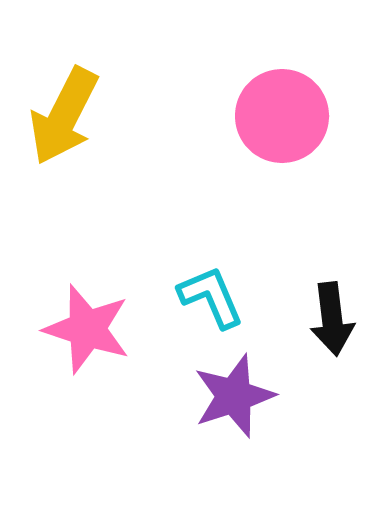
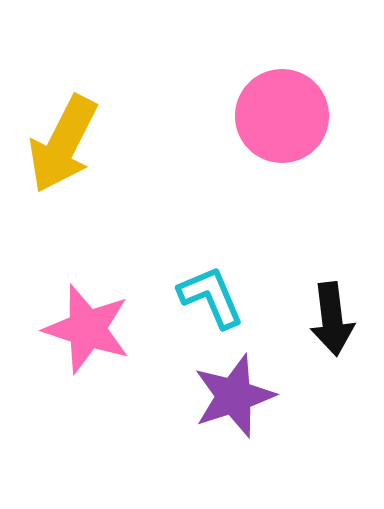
yellow arrow: moved 1 px left, 28 px down
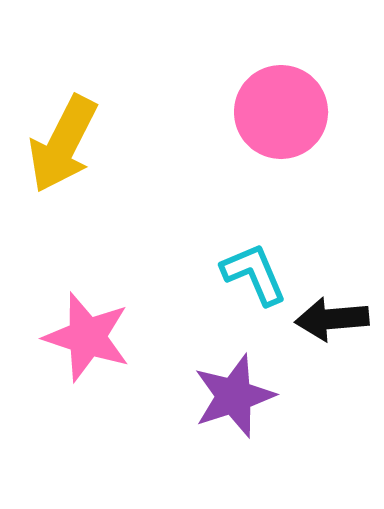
pink circle: moved 1 px left, 4 px up
cyan L-shape: moved 43 px right, 23 px up
black arrow: rotated 92 degrees clockwise
pink star: moved 8 px down
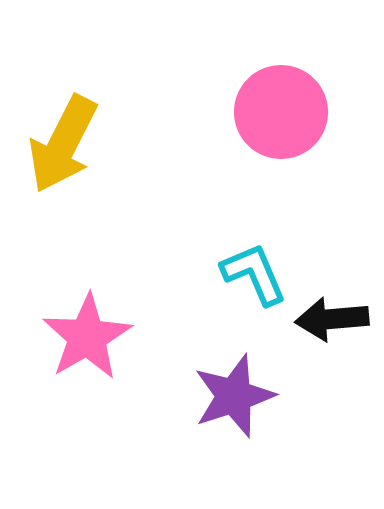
pink star: rotated 24 degrees clockwise
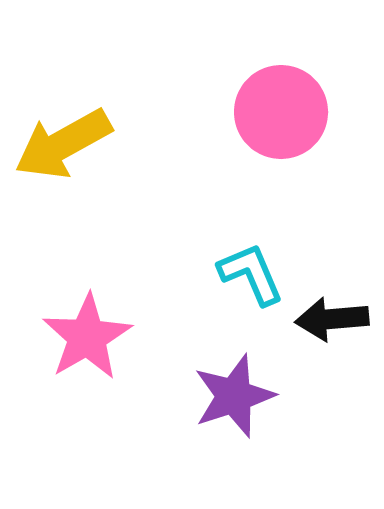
yellow arrow: rotated 34 degrees clockwise
cyan L-shape: moved 3 px left
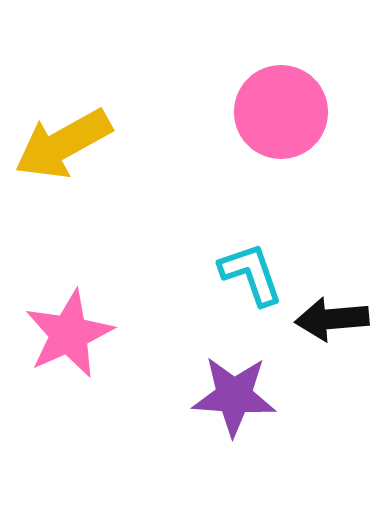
cyan L-shape: rotated 4 degrees clockwise
pink star: moved 18 px left, 3 px up; rotated 6 degrees clockwise
purple star: rotated 22 degrees clockwise
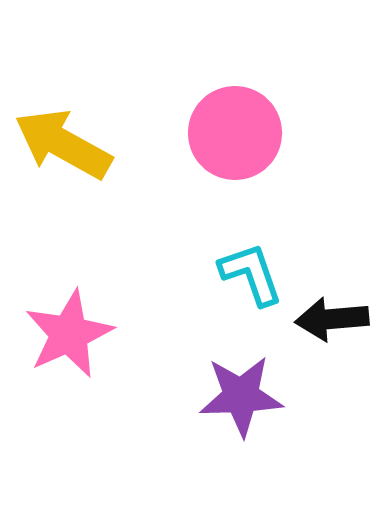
pink circle: moved 46 px left, 21 px down
yellow arrow: rotated 58 degrees clockwise
purple star: moved 7 px right; rotated 6 degrees counterclockwise
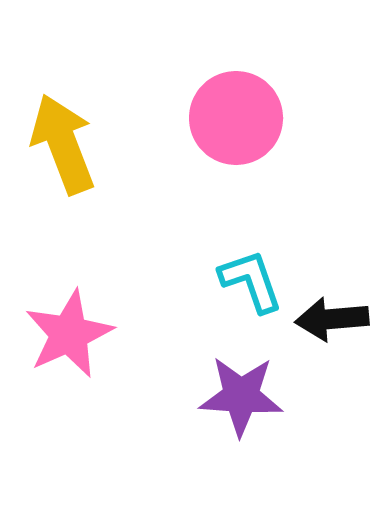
pink circle: moved 1 px right, 15 px up
yellow arrow: rotated 40 degrees clockwise
cyan L-shape: moved 7 px down
purple star: rotated 6 degrees clockwise
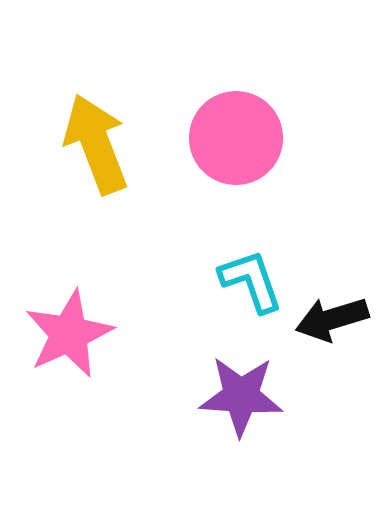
pink circle: moved 20 px down
yellow arrow: moved 33 px right
black arrow: rotated 12 degrees counterclockwise
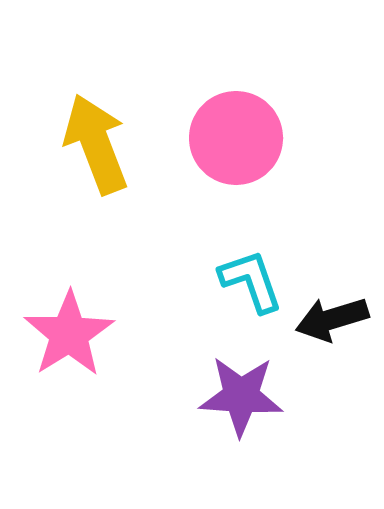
pink star: rotated 8 degrees counterclockwise
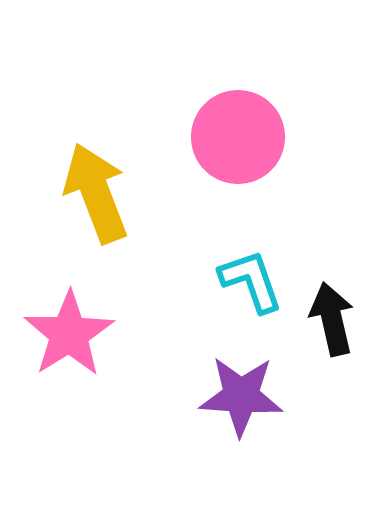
pink circle: moved 2 px right, 1 px up
yellow arrow: moved 49 px down
black arrow: rotated 94 degrees clockwise
